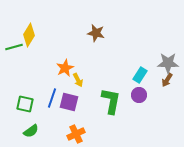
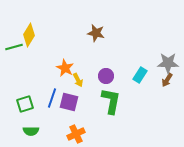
orange star: rotated 18 degrees counterclockwise
purple circle: moved 33 px left, 19 px up
green square: rotated 30 degrees counterclockwise
green semicircle: rotated 35 degrees clockwise
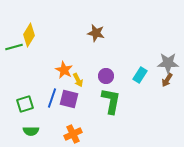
orange star: moved 1 px left, 2 px down
purple square: moved 3 px up
orange cross: moved 3 px left
